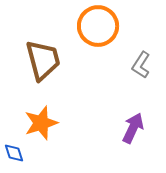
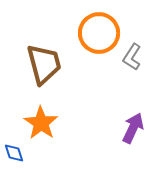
orange circle: moved 1 px right, 7 px down
brown trapezoid: moved 1 px right, 4 px down
gray L-shape: moved 9 px left, 8 px up
orange star: rotated 20 degrees counterclockwise
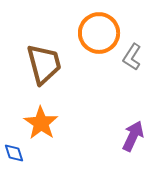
purple arrow: moved 8 px down
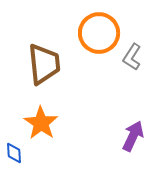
brown trapezoid: rotated 9 degrees clockwise
blue diamond: rotated 15 degrees clockwise
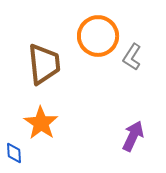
orange circle: moved 1 px left, 3 px down
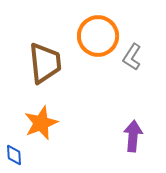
brown trapezoid: moved 1 px right, 1 px up
orange star: rotated 16 degrees clockwise
purple arrow: rotated 20 degrees counterclockwise
blue diamond: moved 2 px down
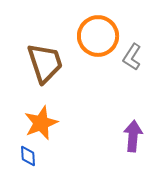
brown trapezoid: rotated 12 degrees counterclockwise
blue diamond: moved 14 px right, 1 px down
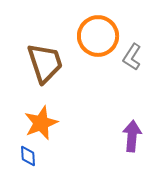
purple arrow: moved 1 px left
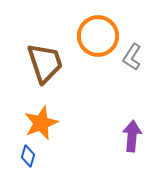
blue diamond: rotated 20 degrees clockwise
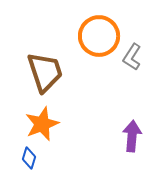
orange circle: moved 1 px right
brown trapezoid: moved 9 px down
orange star: moved 1 px right, 1 px down
blue diamond: moved 1 px right, 2 px down
